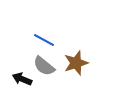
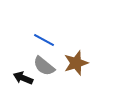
black arrow: moved 1 px right, 1 px up
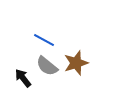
gray semicircle: moved 3 px right
black arrow: rotated 30 degrees clockwise
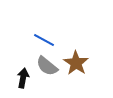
brown star: rotated 20 degrees counterclockwise
black arrow: rotated 48 degrees clockwise
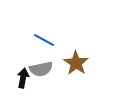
gray semicircle: moved 6 px left, 3 px down; rotated 50 degrees counterclockwise
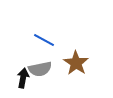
gray semicircle: moved 1 px left
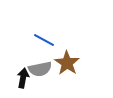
brown star: moved 9 px left
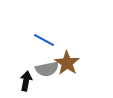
gray semicircle: moved 7 px right
black arrow: moved 3 px right, 3 px down
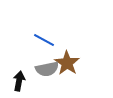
black arrow: moved 7 px left
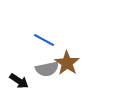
black arrow: rotated 114 degrees clockwise
